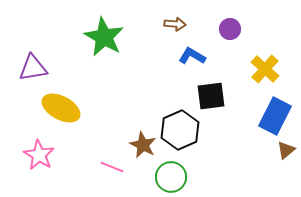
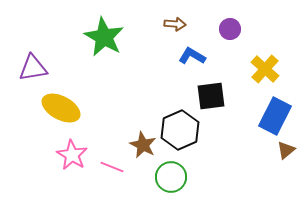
pink star: moved 33 px right
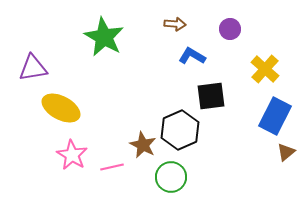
brown triangle: moved 2 px down
pink line: rotated 35 degrees counterclockwise
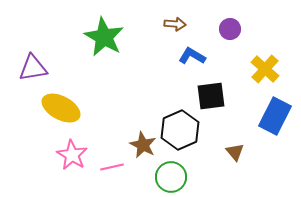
brown triangle: moved 51 px left; rotated 30 degrees counterclockwise
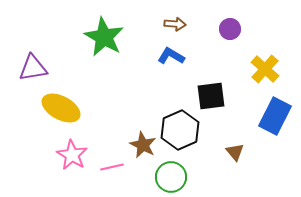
blue L-shape: moved 21 px left
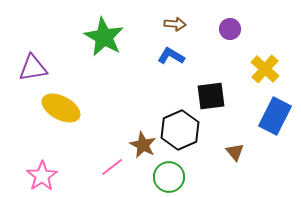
pink star: moved 30 px left, 21 px down; rotated 8 degrees clockwise
pink line: rotated 25 degrees counterclockwise
green circle: moved 2 px left
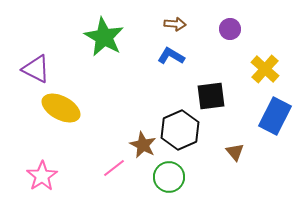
purple triangle: moved 3 px right, 1 px down; rotated 36 degrees clockwise
pink line: moved 2 px right, 1 px down
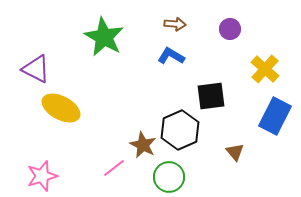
pink star: rotated 16 degrees clockwise
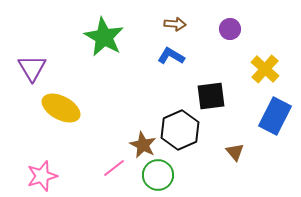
purple triangle: moved 4 px left, 1 px up; rotated 32 degrees clockwise
green circle: moved 11 px left, 2 px up
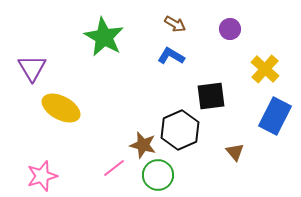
brown arrow: rotated 25 degrees clockwise
brown star: rotated 12 degrees counterclockwise
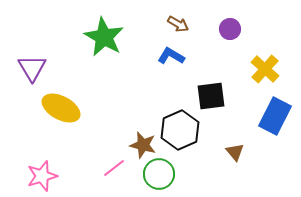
brown arrow: moved 3 px right
green circle: moved 1 px right, 1 px up
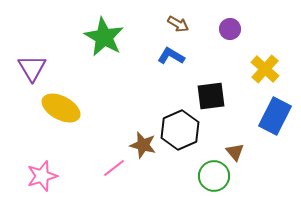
green circle: moved 55 px right, 2 px down
